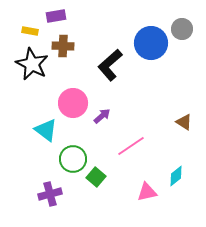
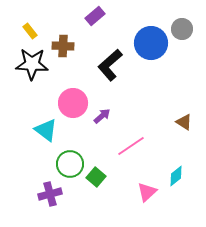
purple rectangle: moved 39 px right; rotated 30 degrees counterclockwise
yellow rectangle: rotated 42 degrees clockwise
black star: rotated 24 degrees counterclockwise
green circle: moved 3 px left, 5 px down
pink triangle: rotated 30 degrees counterclockwise
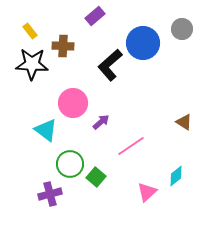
blue circle: moved 8 px left
purple arrow: moved 1 px left, 6 px down
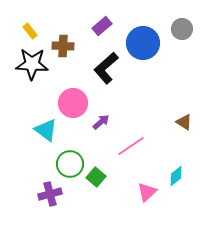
purple rectangle: moved 7 px right, 10 px down
black L-shape: moved 4 px left, 3 px down
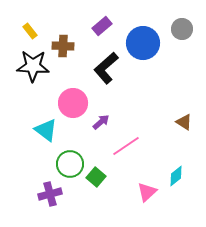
black star: moved 1 px right, 2 px down
pink line: moved 5 px left
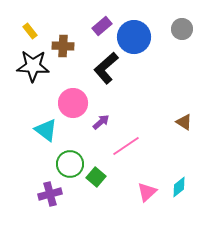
blue circle: moved 9 px left, 6 px up
cyan diamond: moved 3 px right, 11 px down
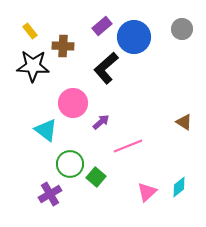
pink line: moved 2 px right; rotated 12 degrees clockwise
purple cross: rotated 15 degrees counterclockwise
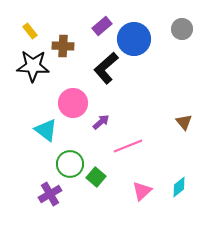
blue circle: moved 2 px down
brown triangle: rotated 18 degrees clockwise
pink triangle: moved 5 px left, 1 px up
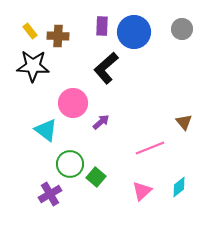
purple rectangle: rotated 48 degrees counterclockwise
blue circle: moved 7 px up
brown cross: moved 5 px left, 10 px up
pink line: moved 22 px right, 2 px down
